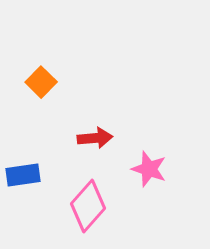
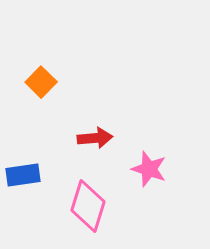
pink diamond: rotated 24 degrees counterclockwise
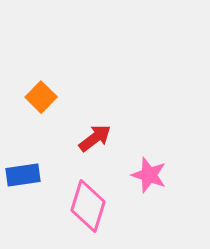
orange square: moved 15 px down
red arrow: rotated 32 degrees counterclockwise
pink star: moved 6 px down
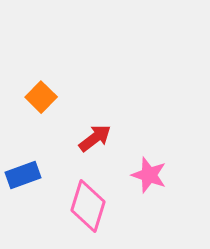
blue rectangle: rotated 12 degrees counterclockwise
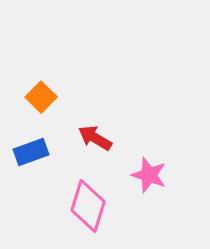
red arrow: rotated 112 degrees counterclockwise
blue rectangle: moved 8 px right, 23 px up
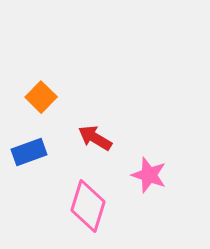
blue rectangle: moved 2 px left
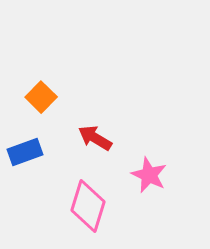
blue rectangle: moved 4 px left
pink star: rotated 6 degrees clockwise
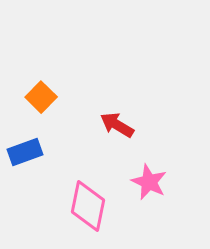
red arrow: moved 22 px right, 13 px up
pink star: moved 7 px down
pink diamond: rotated 6 degrees counterclockwise
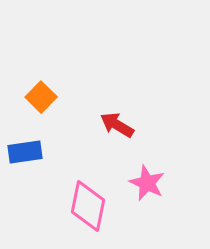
blue rectangle: rotated 12 degrees clockwise
pink star: moved 2 px left, 1 px down
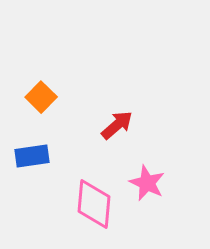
red arrow: rotated 108 degrees clockwise
blue rectangle: moved 7 px right, 4 px down
pink diamond: moved 6 px right, 2 px up; rotated 6 degrees counterclockwise
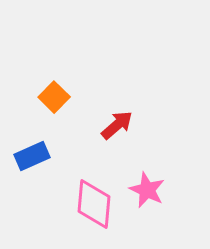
orange square: moved 13 px right
blue rectangle: rotated 16 degrees counterclockwise
pink star: moved 7 px down
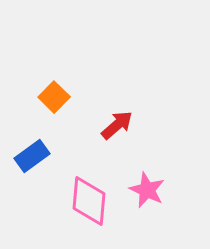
blue rectangle: rotated 12 degrees counterclockwise
pink diamond: moved 5 px left, 3 px up
